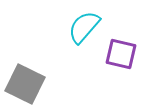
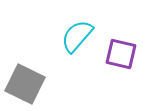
cyan semicircle: moved 7 px left, 9 px down
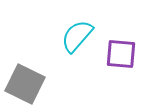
purple square: rotated 8 degrees counterclockwise
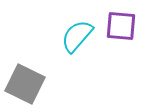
purple square: moved 28 px up
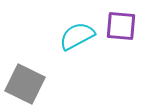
cyan semicircle: rotated 21 degrees clockwise
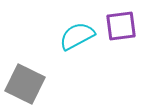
purple square: rotated 12 degrees counterclockwise
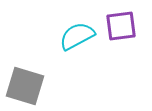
gray square: moved 2 px down; rotated 9 degrees counterclockwise
